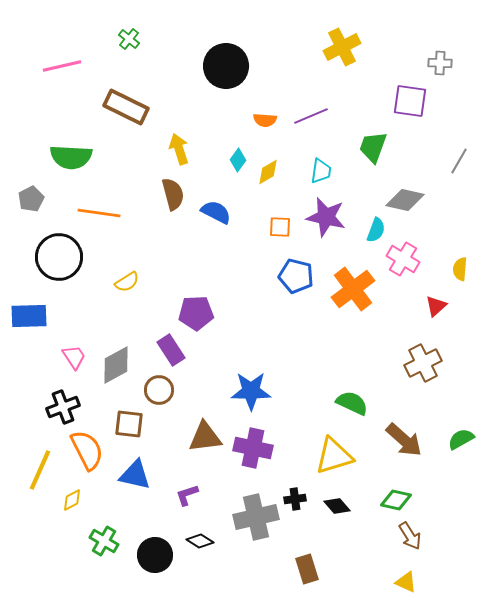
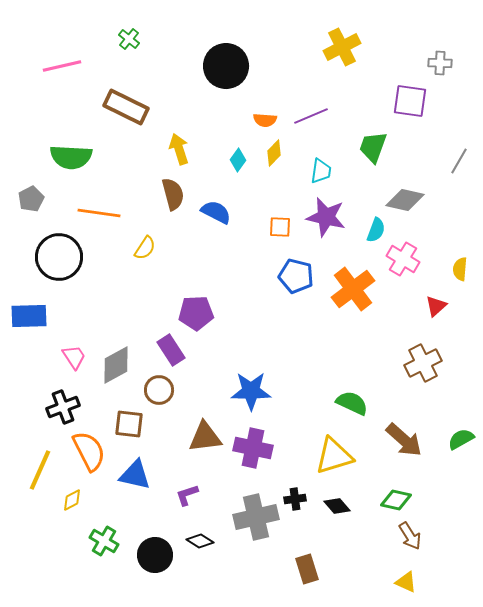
yellow diamond at (268, 172): moved 6 px right, 19 px up; rotated 16 degrees counterclockwise
yellow semicircle at (127, 282): moved 18 px right, 34 px up; rotated 25 degrees counterclockwise
orange semicircle at (87, 450): moved 2 px right, 1 px down
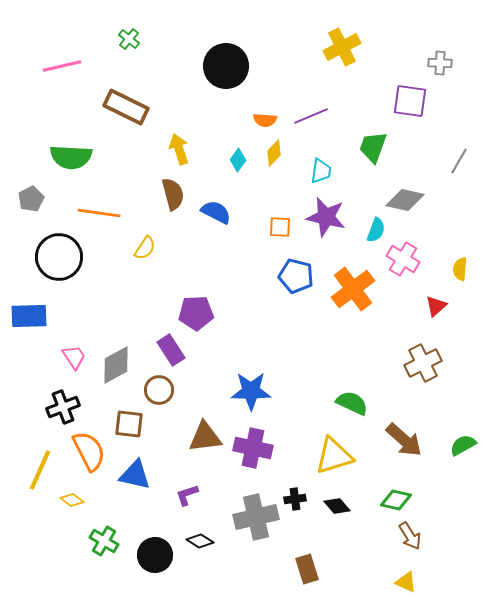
green semicircle at (461, 439): moved 2 px right, 6 px down
yellow diamond at (72, 500): rotated 65 degrees clockwise
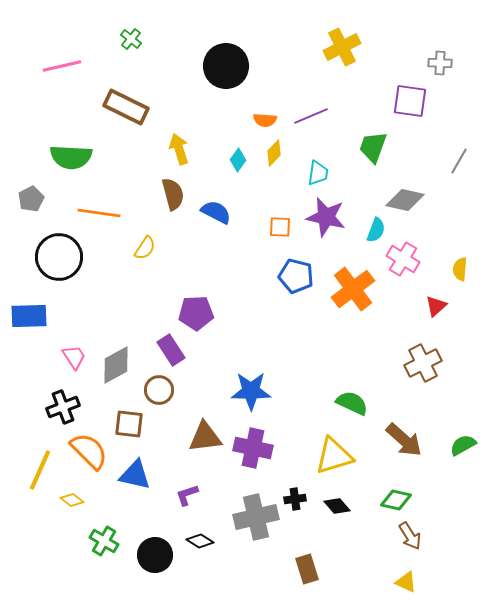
green cross at (129, 39): moved 2 px right
cyan trapezoid at (321, 171): moved 3 px left, 2 px down
orange semicircle at (89, 451): rotated 18 degrees counterclockwise
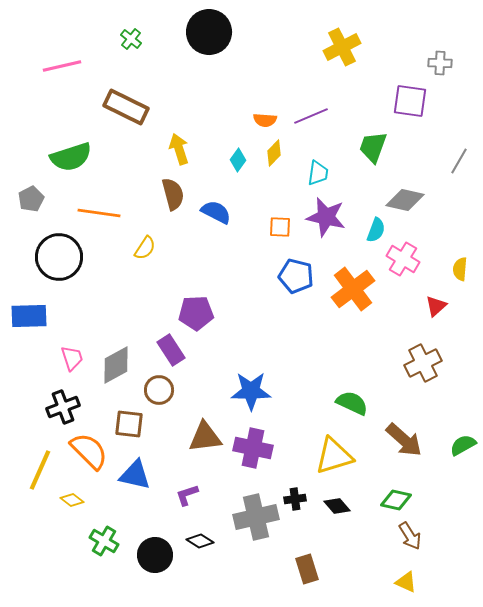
black circle at (226, 66): moved 17 px left, 34 px up
green semicircle at (71, 157): rotated 21 degrees counterclockwise
pink trapezoid at (74, 357): moved 2 px left, 1 px down; rotated 16 degrees clockwise
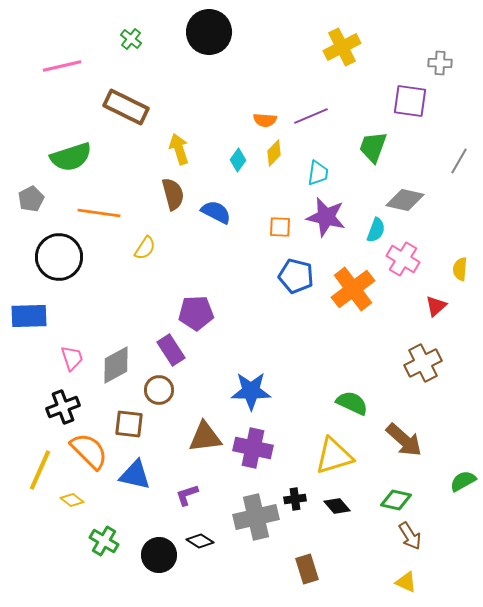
green semicircle at (463, 445): moved 36 px down
black circle at (155, 555): moved 4 px right
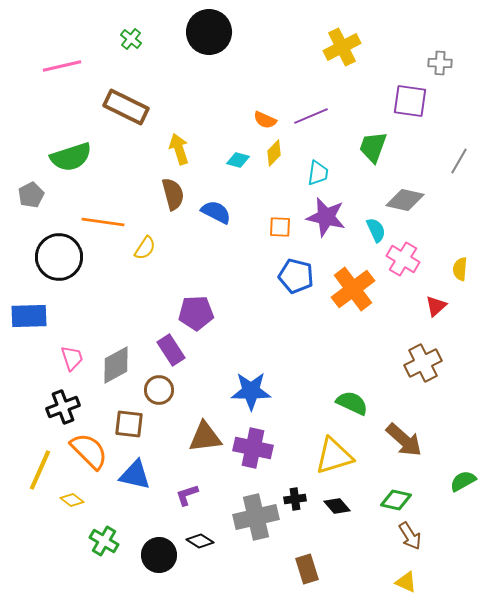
orange semicircle at (265, 120): rotated 20 degrees clockwise
cyan diamond at (238, 160): rotated 70 degrees clockwise
gray pentagon at (31, 199): moved 4 px up
orange line at (99, 213): moved 4 px right, 9 px down
cyan semicircle at (376, 230): rotated 45 degrees counterclockwise
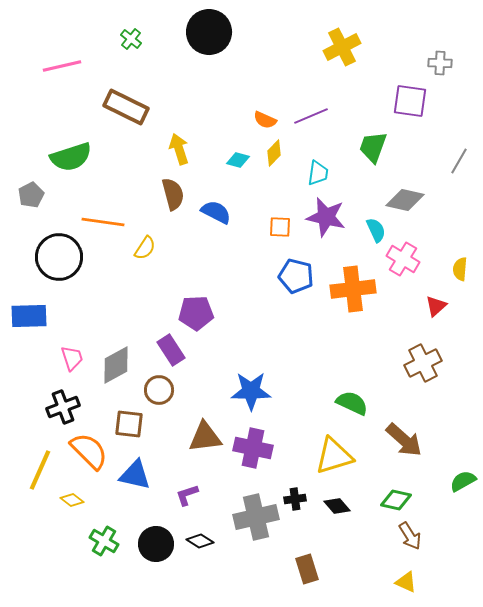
orange cross at (353, 289): rotated 30 degrees clockwise
black circle at (159, 555): moved 3 px left, 11 px up
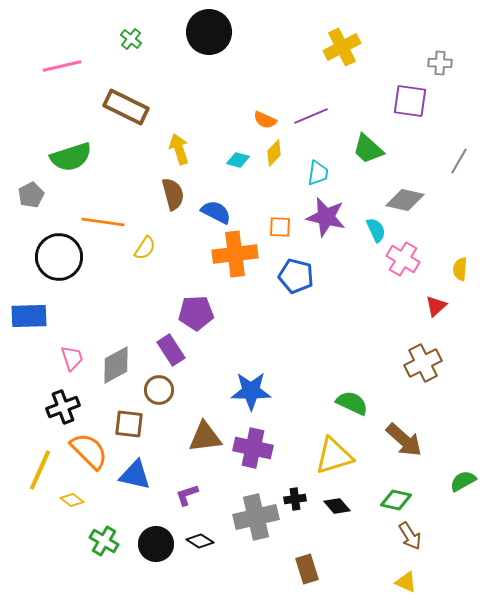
green trapezoid at (373, 147): moved 5 px left, 2 px down; rotated 68 degrees counterclockwise
orange cross at (353, 289): moved 118 px left, 35 px up
